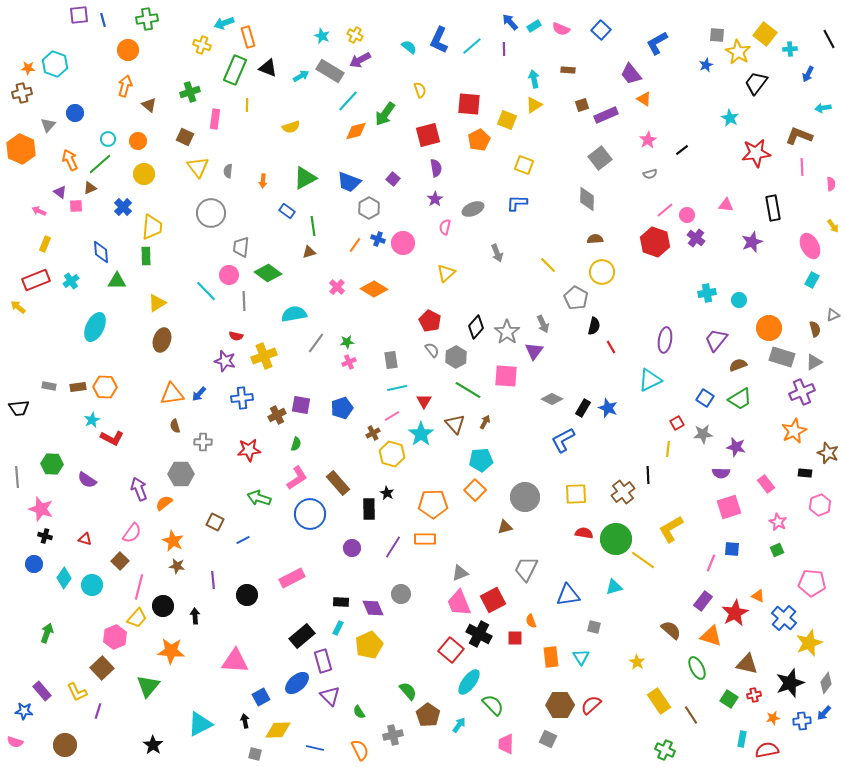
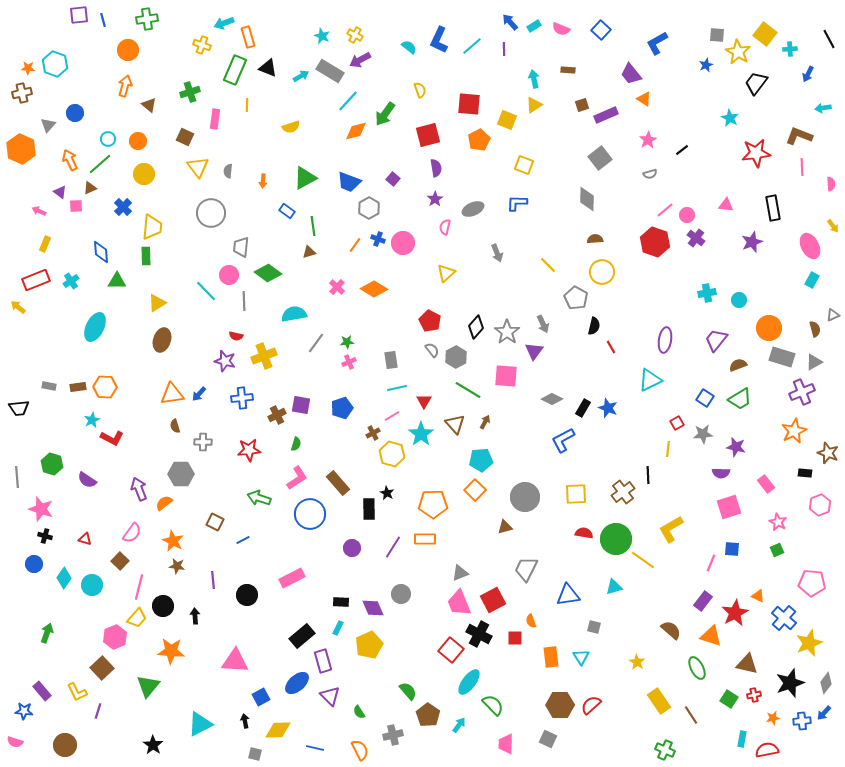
green hexagon at (52, 464): rotated 15 degrees clockwise
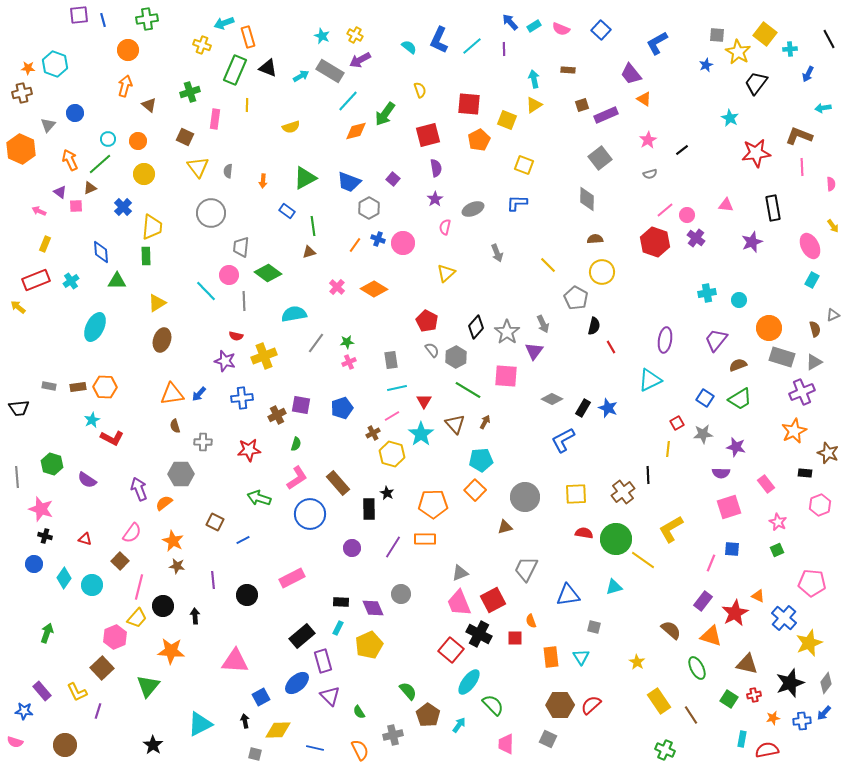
red pentagon at (430, 321): moved 3 px left
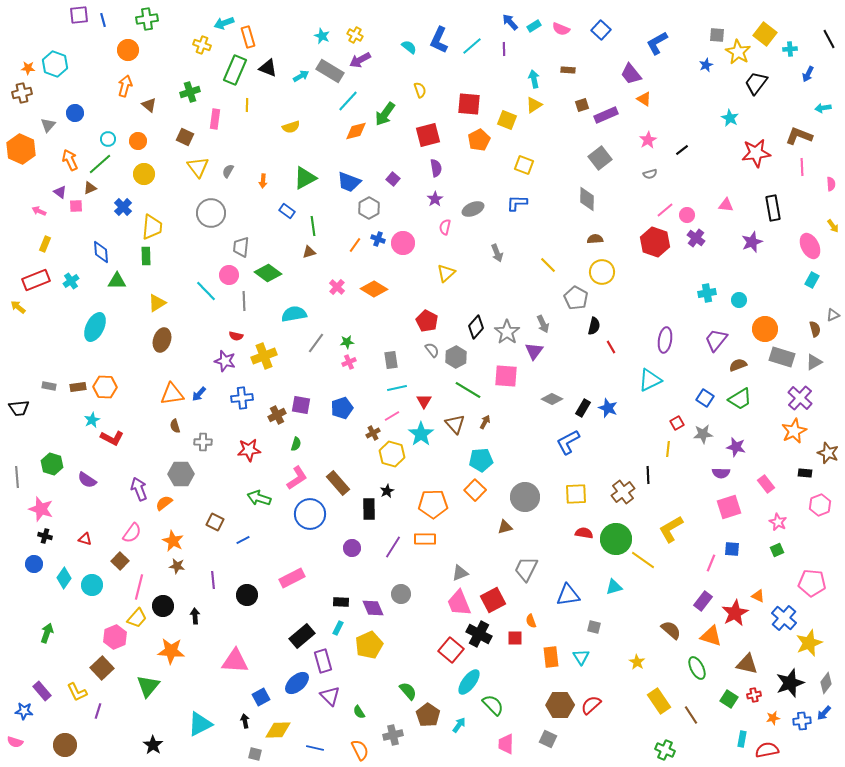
gray semicircle at (228, 171): rotated 24 degrees clockwise
orange circle at (769, 328): moved 4 px left, 1 px down
purple cross at (802, 392): moved 2 px left, 6 px down; rotated 25 degrees counterclockwise
blue L-shape at (563, 440): moved 5 px right, 2 px down
black star at (387, 493): moved 2 px up; rotated 16 degrees clockwise
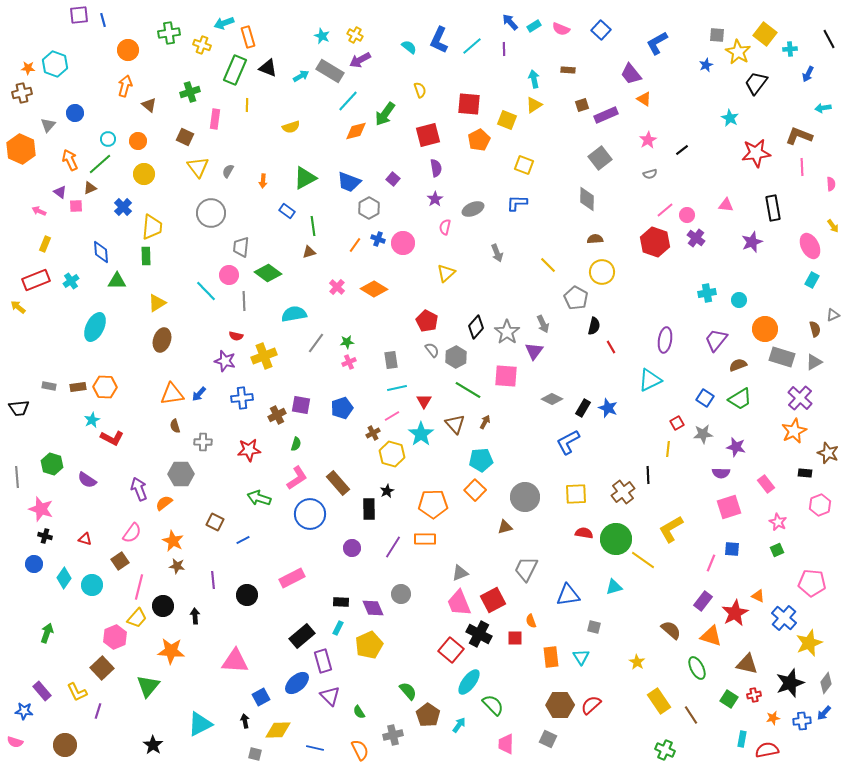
green cross at (147, 19): moved 22 px right, 14 px down
brown square at (120, 561): rotated 12 degrees clockwise
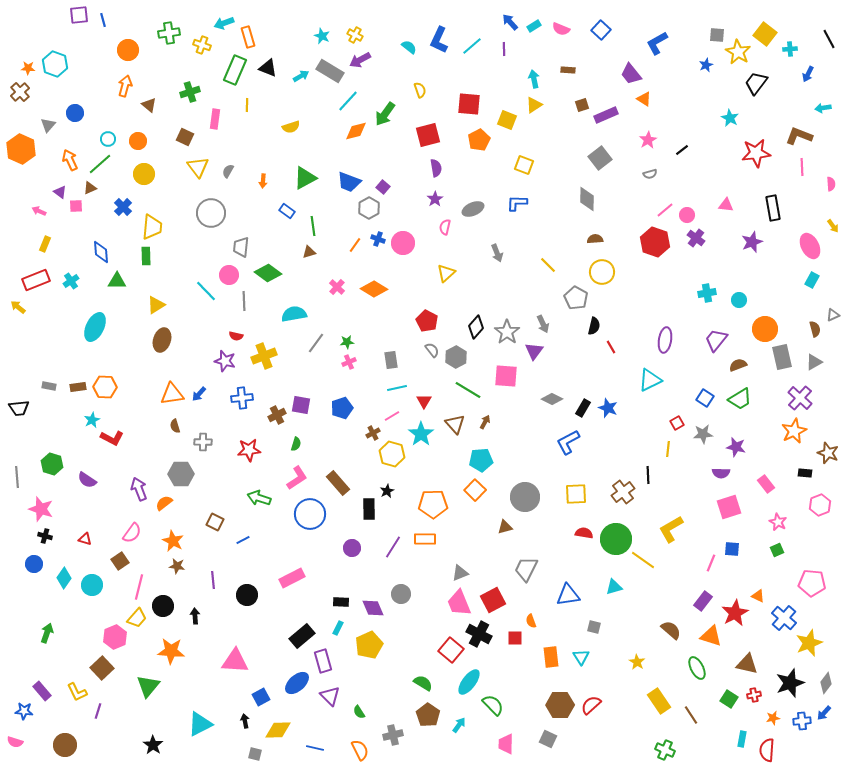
brown cross at (22, 93): moved 2 px left, 1 px up; rotated 30 degrees counterclockwise
purple square at (393, 179): moved 10 px left, 8 px down
yellow triangle at (157, 303): moved 1 px left, 2 px down
gray rectangle at (782, 357): rotated 60 degrees clockwise
green semicircle at (408, 691): moved 15 px right, 8 px up; rotated 18 degrees counterclockwise
red semicircle at (767, 750): rotated 75 degrees counterclockwise
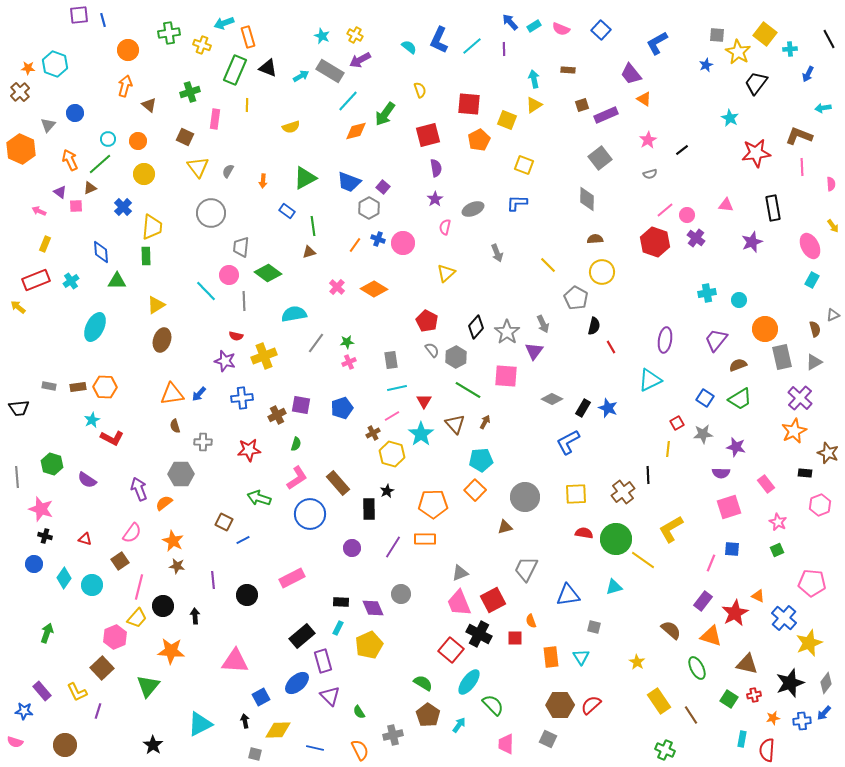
brown square at (215, 522): moved 9 px right
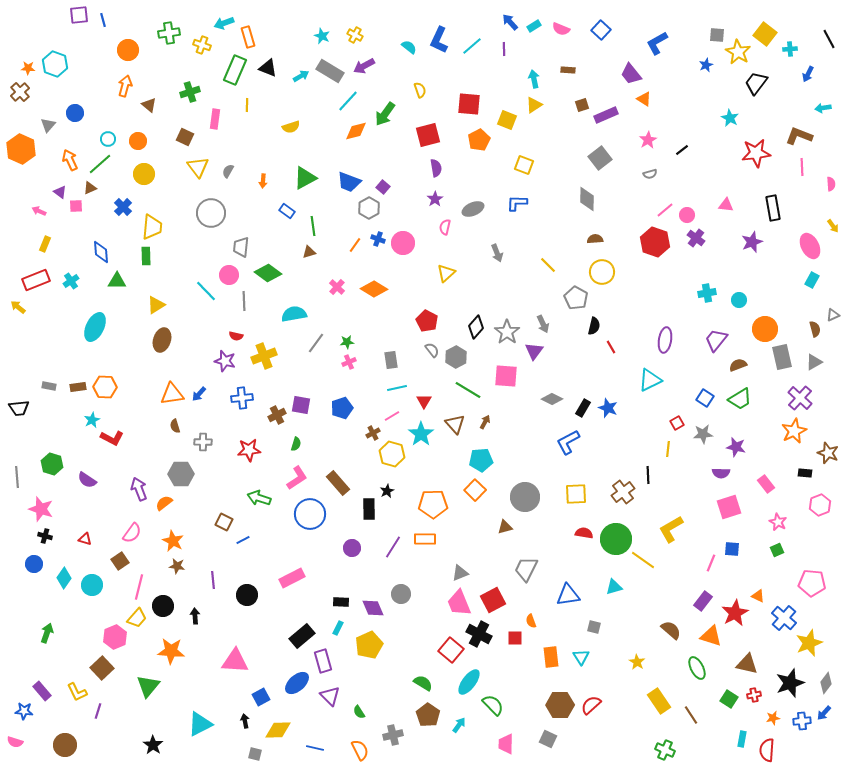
purple arrow at (360, 60): moved 4 px right, 6 px down
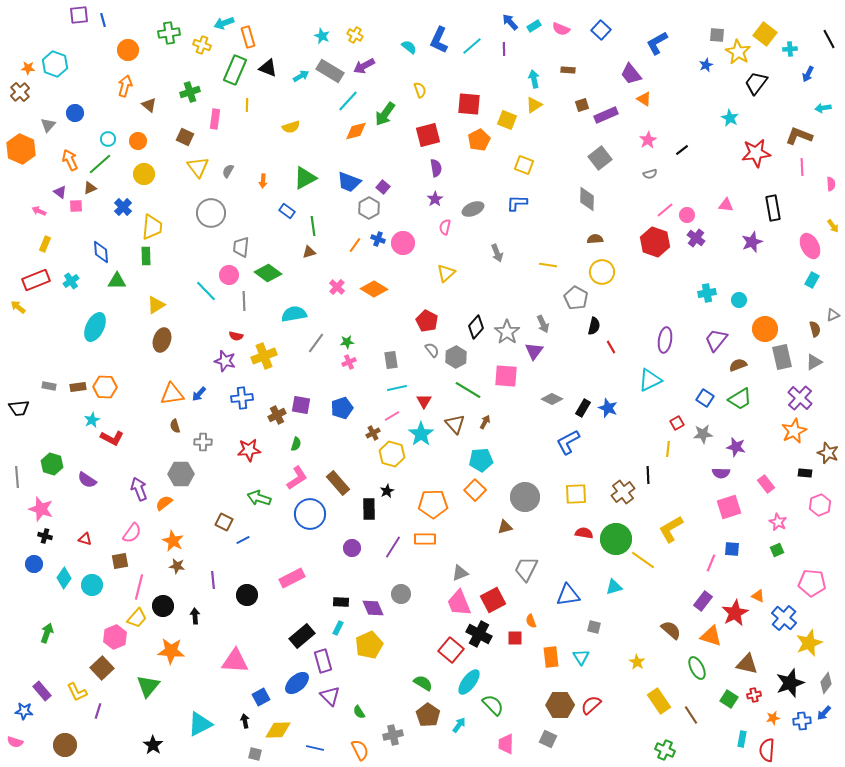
yellow line at (548, 265): rotated 36 degrees counterclockwise
brown square at (120, 561): rotated 24 degrees clockwise
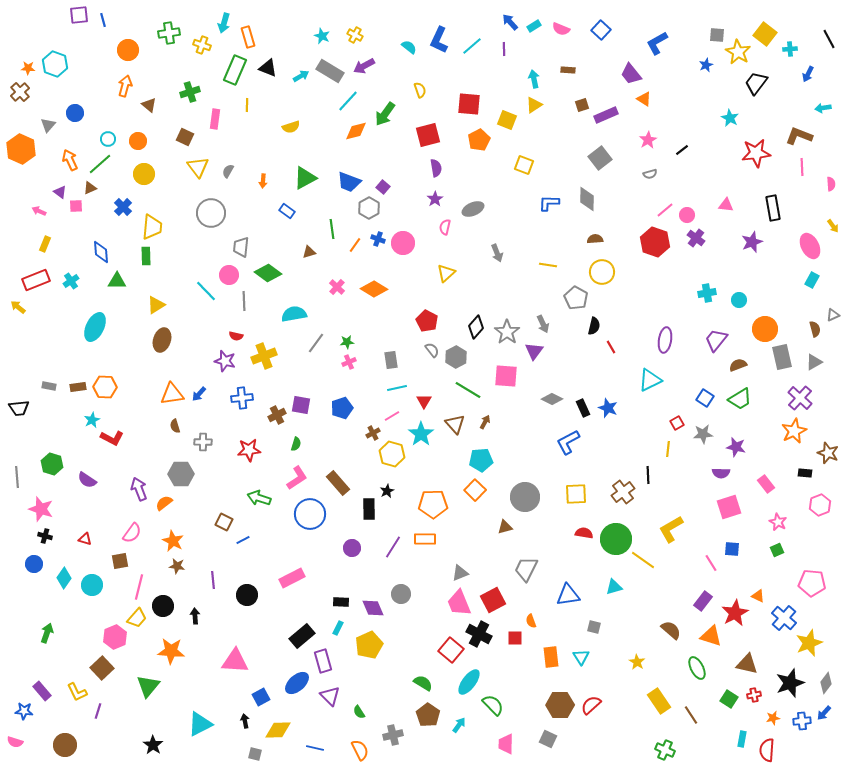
cyan arrow at (224, 23): rotated 54 degrees counterclockwise
blue L-shape at (517, 203): moved 32 px right
green line at (313, 226): moved 19 px right, 3 px down
black rectangle at (583, 408): rotated 54 degrees counterclockwise
pink line at (711, 563): rotated 54 degrees counterclockwise
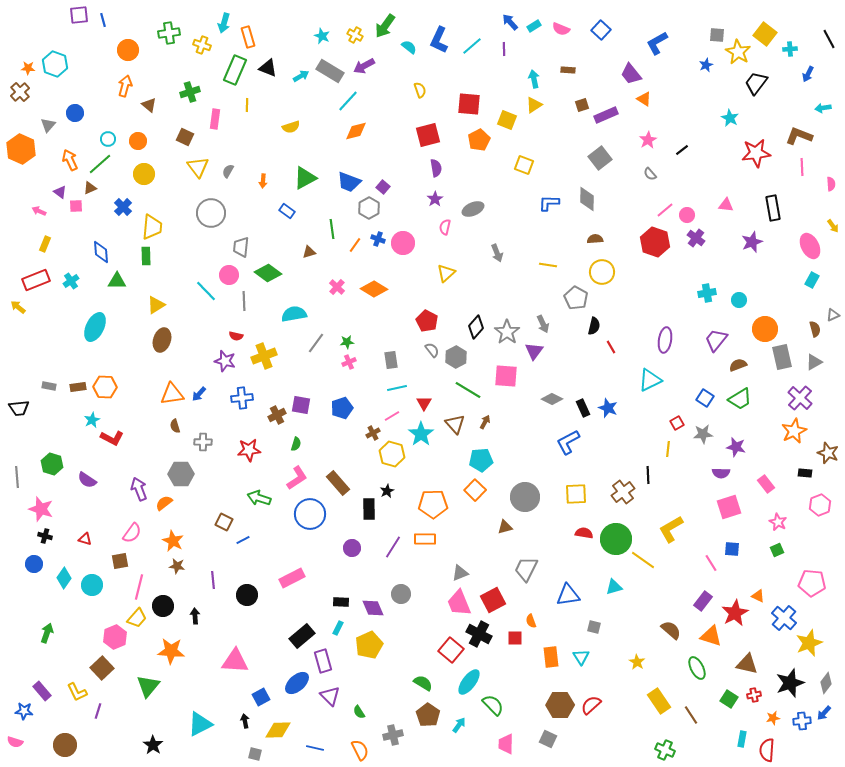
green arrow at (385, 114): moved 88 px up
gray semicircle at (650, 174): rotated 64 degrees clockwise
red triangle at (424, 401): moved 2 px down
